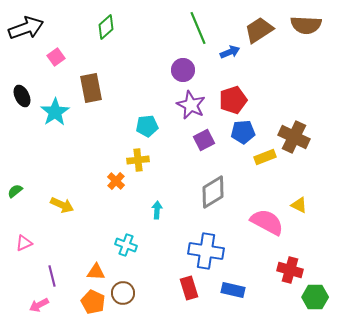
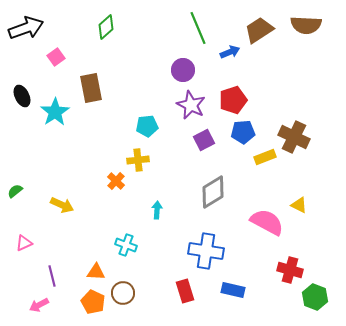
red rectangle: moved 4 px left, 3 px down
green hexagon: rotated 20 degrees clockwise
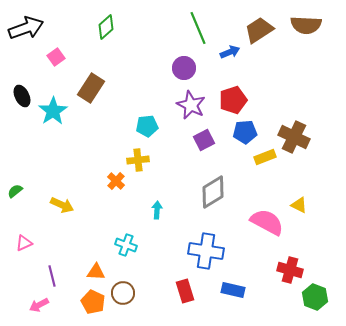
purple circle: moved 1 px right, 2 px up
brown rectangle: rotated 44 degrees clockwise
cyan star: moved 2 px left, 1 px up
blue pentagon: moved 2 px right
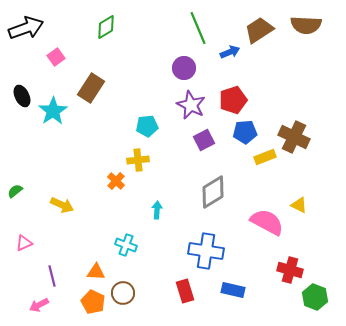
green diamond: rotated 10 degrees clockwise
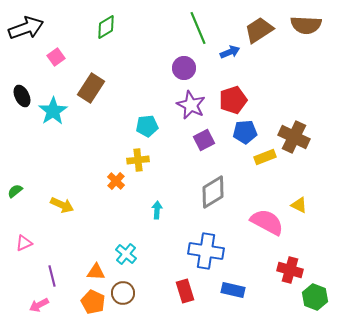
cyan cross: moved 9 px down; rotated 20 degrees clockwise
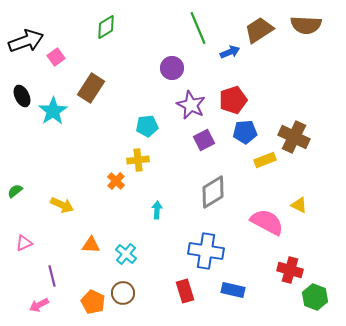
black arrow: moved 13 px down
purple circle: moved 12 px left
yellow rectangle: moved 3 px down
orange triangle: moved 5 px left, 27 px up
